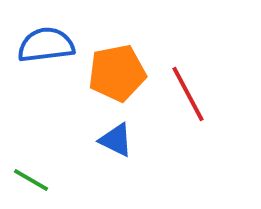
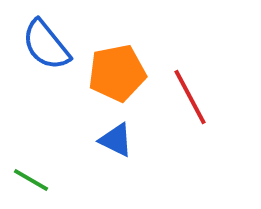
blue semicircle: rotated 122 degrees counterclockwise
red line: moved 2 px right, 3 px down
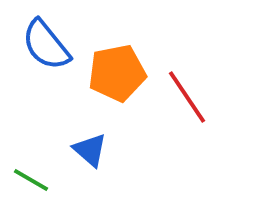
red line: moved 3 px left; rotated 6 degrees counterclockwise
blue triangle: moved 26 px left, 10 px down; rotated 15 degrees clockwise
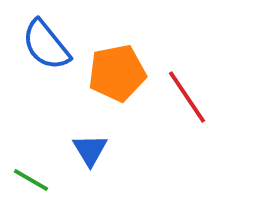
blue triangle: rotated 18 degrees clockwise
